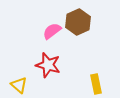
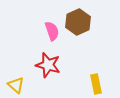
pink semicircle: rotated 108 degrees clockwise
yellow triangle: moved 3 px left
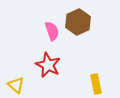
red star: rotated 10 degrees clockwise
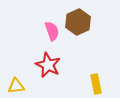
yellow triangle: moved 1 px down; rotated 48 degrees counterclockwise
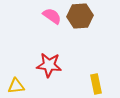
brown hexagon: moved 2 px right, 6 px up; rotated 20 degrees clockwise
pink semicircle: moved 15 px up; rotated 36 degrees counterclockwise
red star: moved 1 px right; rotated 20 degrees counterclockwise
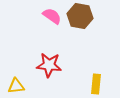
brown hexagon: rotated 15 degrees clockwise
yellow rectangle: rotated 18 degrees clockwise
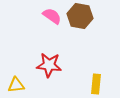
yellow triangle: moved 1 px up
